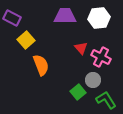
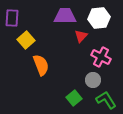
purple rectangle: rotated 66 degrees clockwise
red triangle: moved 12 px up; rotated 24 degrees clockwise
green square: moved 4 px left, 6 px down
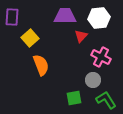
purple rectangle: moved 1 px up
yellow square: moved 4 px right, 2 px up
green square: rotated 28 degrees clockwise
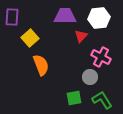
gray circle: moved 3 px left, 3 px up
green L-shape: moved 4 px left
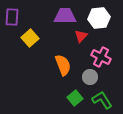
orange semicircle: moved 22 px right
green square: moved 1 px right; rotated 28 degrees counterclockwise
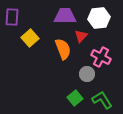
orange semicircle: moved 16 px up
gray circle: moved 3 px left, 3 px up
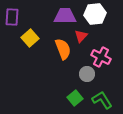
white hexagon: moved 4 px left, 4 px up
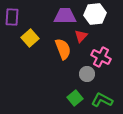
green L-shape: rotated 30 degrees counterclockwise
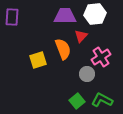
yellow square: moved 8 px right, 22 px down; rotated 24 degrees clockwise
pink cross: rotated 30 degrees clockwise
green square: moved 2 px right, 3 px down
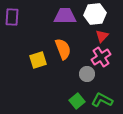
red triangle: moved 21 px right
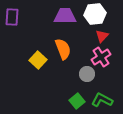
yellow square: rotated 30 degrees counterclockwise
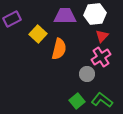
purple rectangle: moved 2 px down; rotated 60 degrees clockwise
orange semicircle: moved 4 px left; rotated 35 degrees clockwise
yellow square: moved 26 px up
green L-shape: rotated 10 degrees clockwise
